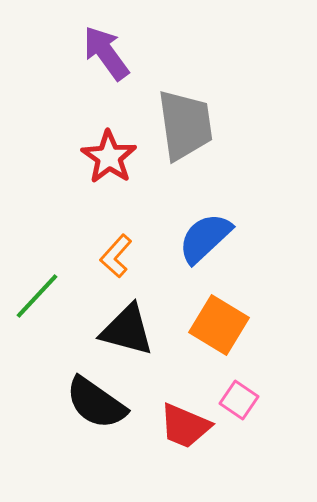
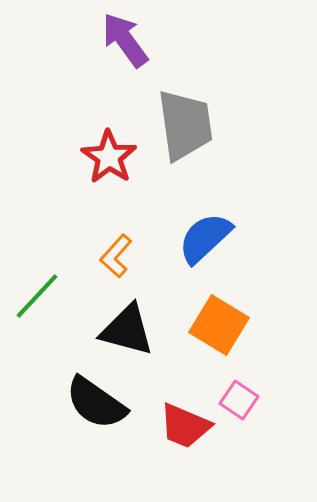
purple arrow: moved 19 px right, 13 px up
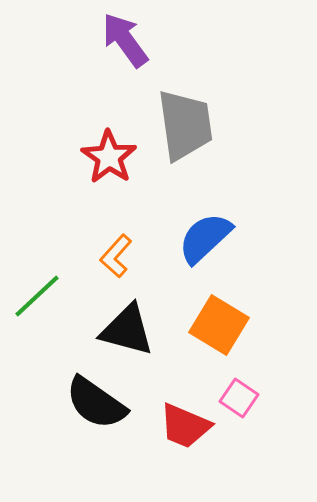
green line: rotated 4 degrees clockwise
pink square: moved 2 px up
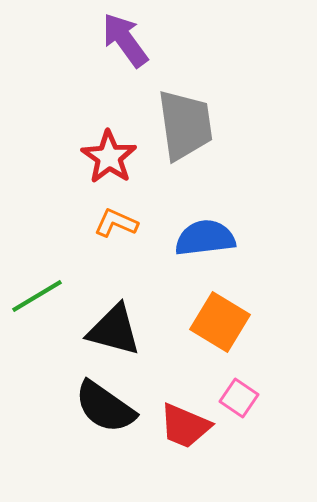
blue semicircle: rotated 36 degrees clockwise
orange L-shape: moved 33 px up; rotated 72 degrees clockwise
green line: rotated 12 degrees clockwise
orange square: moved 1 px right, 3 px up
black triangle: moved 13 px left
black semicircle: moved 9 px right, 4 px down
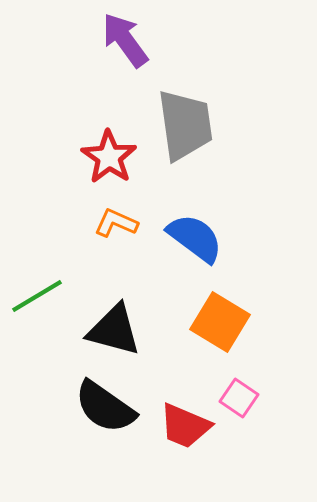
blue semicircle: moved 10 px left; rotated 44 degrees clockwise
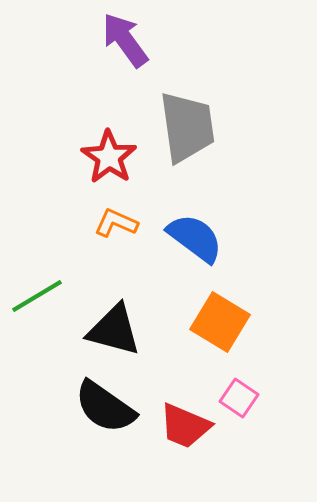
gray trapezoid: moved 2 px right, 2 px down
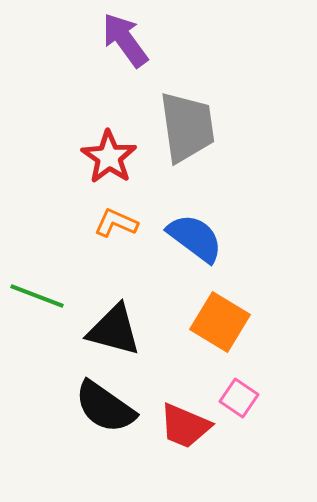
green line: rotated 52 degrees clockwise
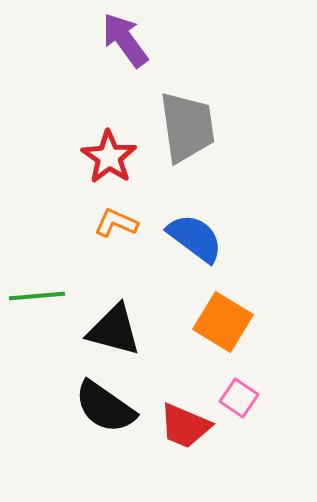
green line: rotated 26 degrees counterclockwise
orange square: moved 3 px right
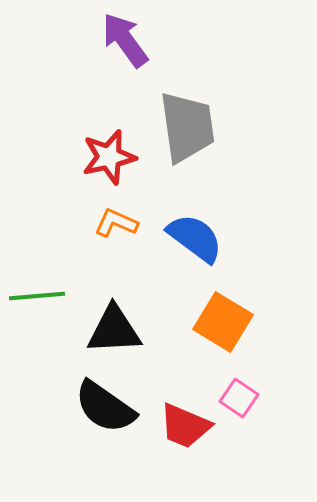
red star: rotated 24 degrees clockwise
black triangle: rotated 18 degrees counterclockwise
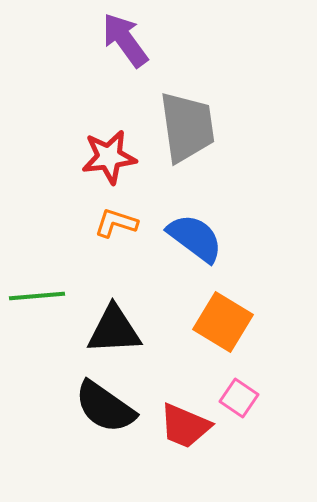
red star: rotated 6 degrees clockwise
orange L-shape: rotated 6 degrees counterclockwise
